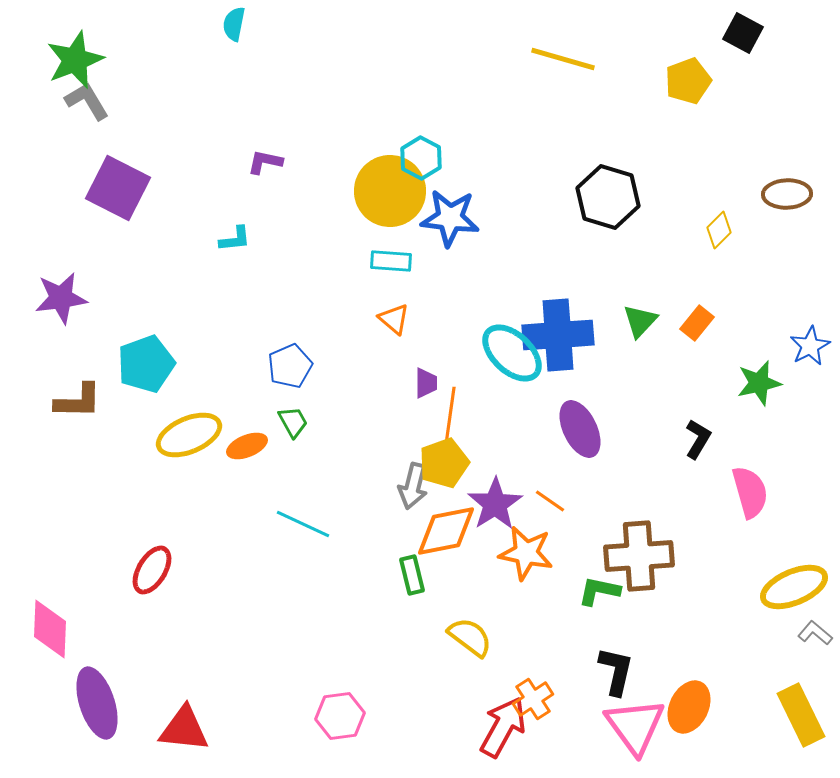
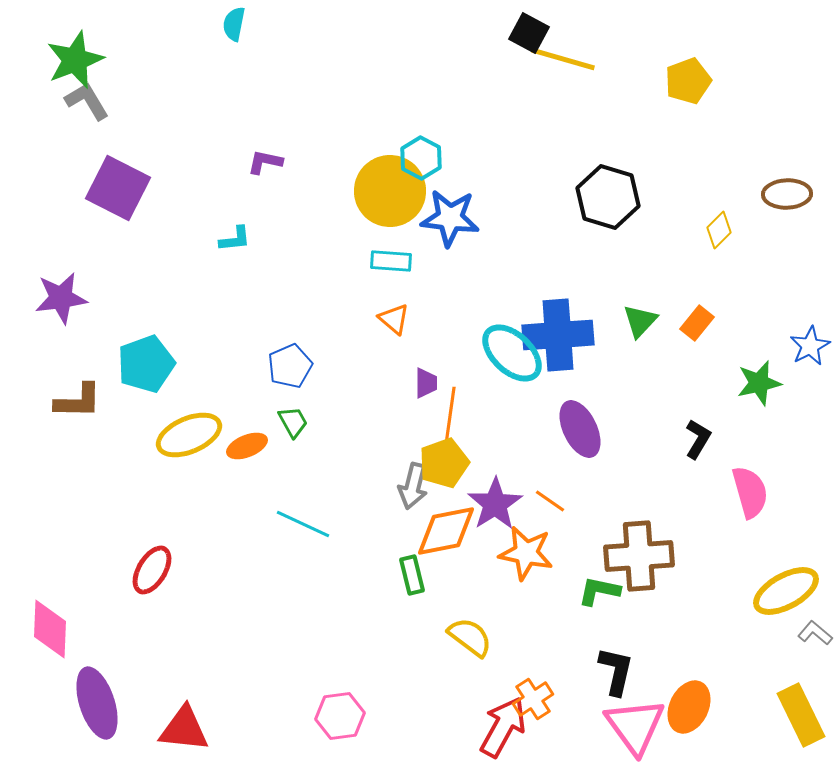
black square at (743, 33): moved 214 px left
yellow ellipse at (794, 587): moved 8 px left, 4 px down; rotated 6 degrees counterclockwise
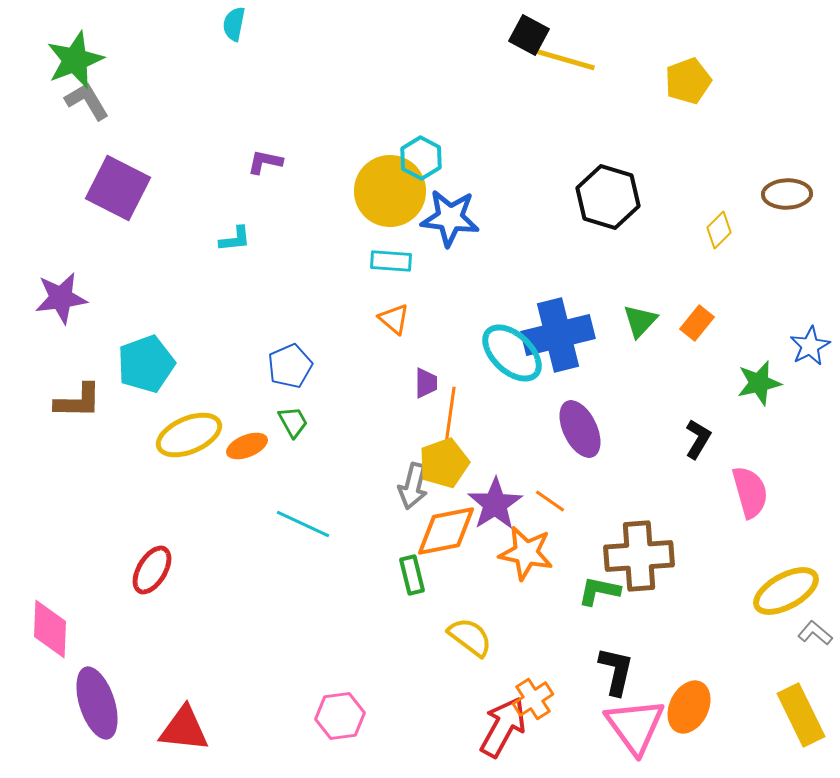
black square at (529, 33): moved 2 px down
blue cross at (558, 335): rotated 10 degrees counterclockwise
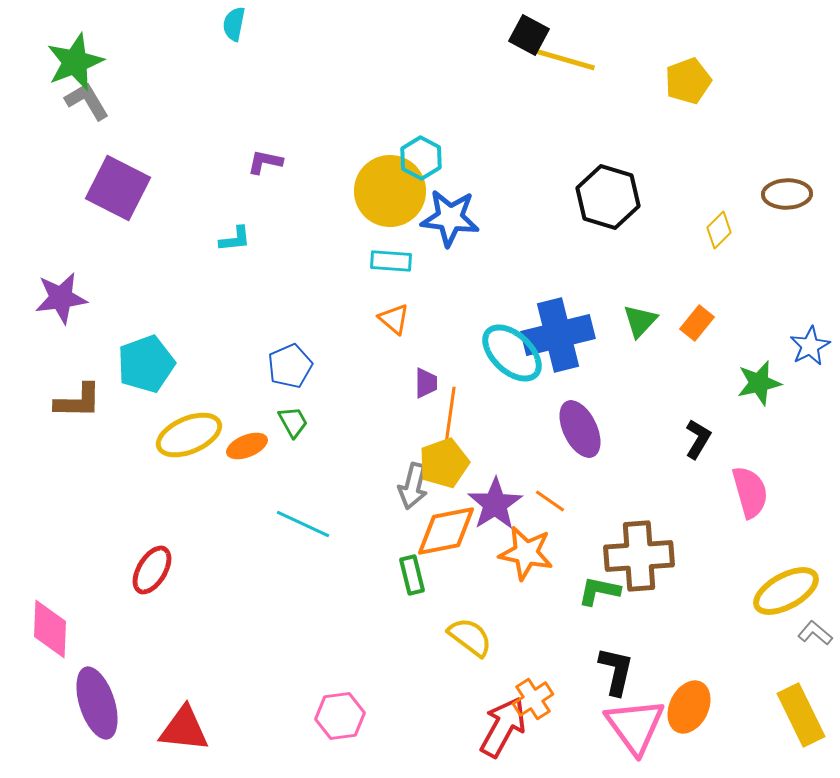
green star at (75, 60): moved 2 px down
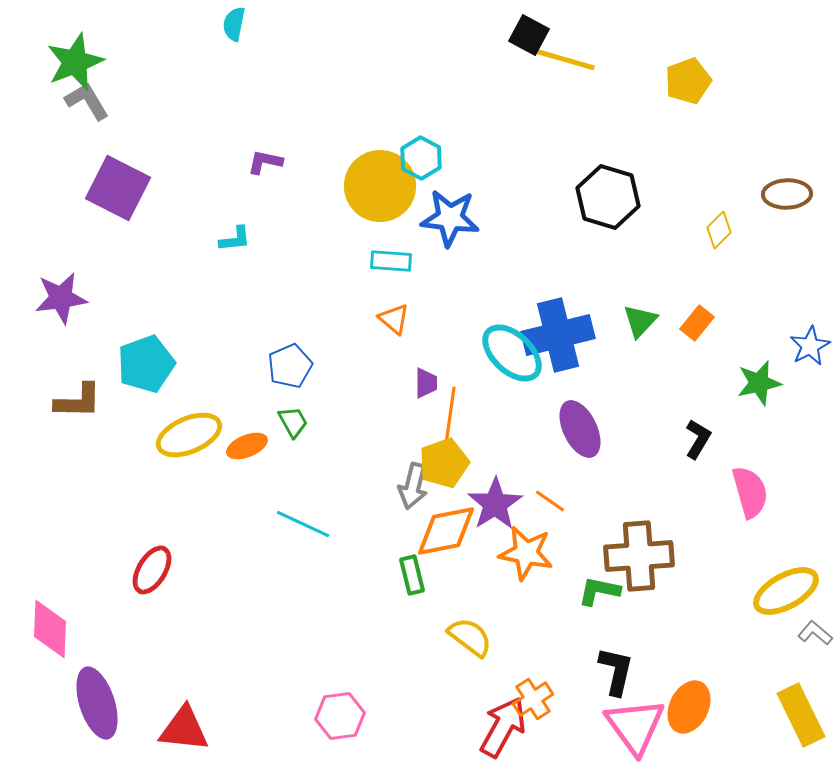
yellow circle at (390, 191): moved 10 px left, 5 px up
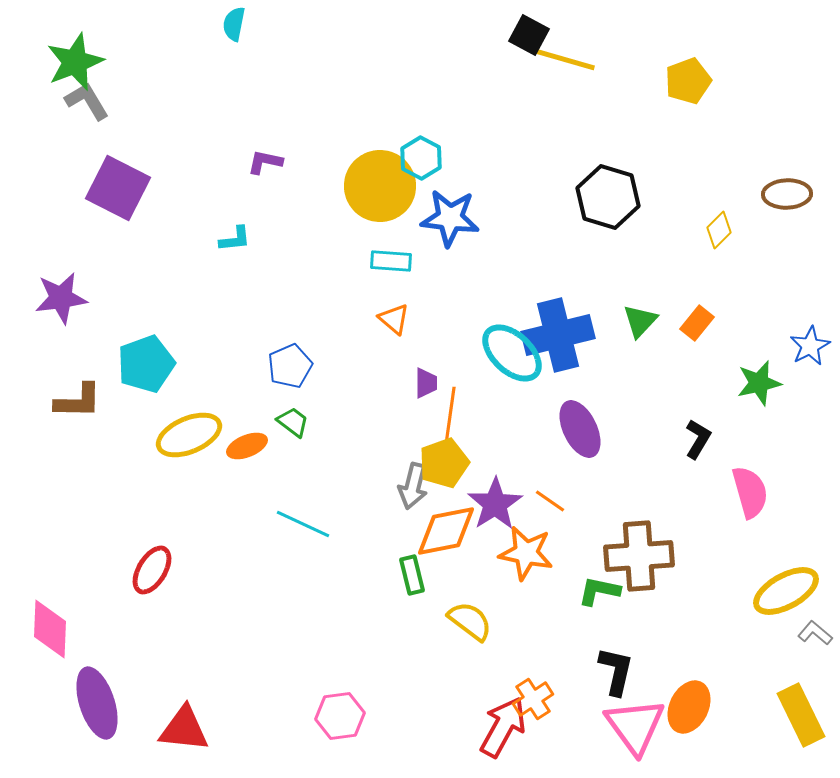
green trapezoid at (293, 422): rotated 24 degrees counterclockwise
yellow semicircle at (470, 637): moved 16 px up
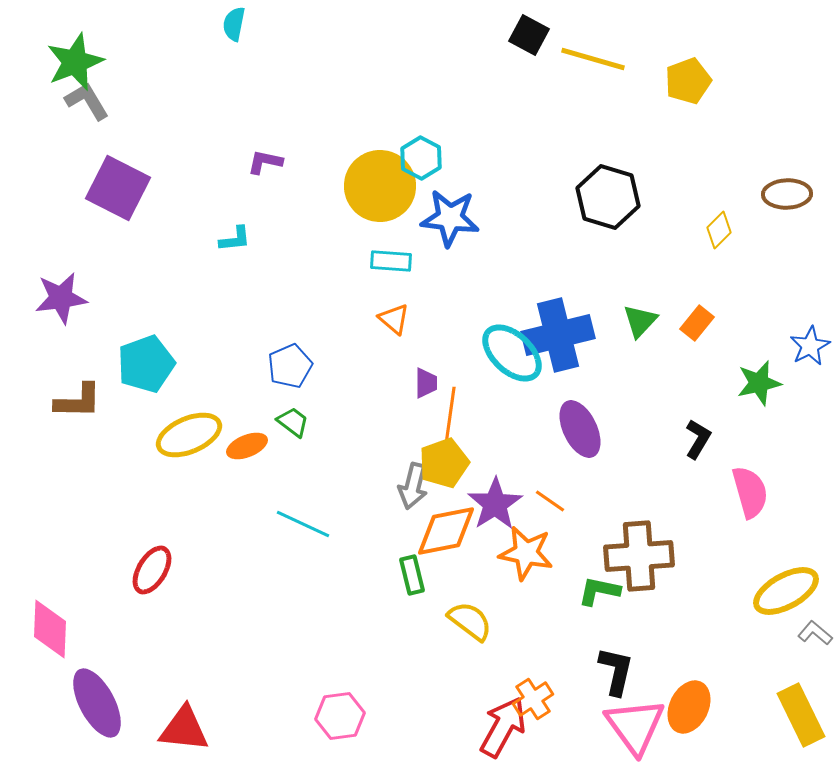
yellow line at (563, 59): moved 30 px right
purple ellipse at (97, 703): rotated 10 degrees counterclockwise
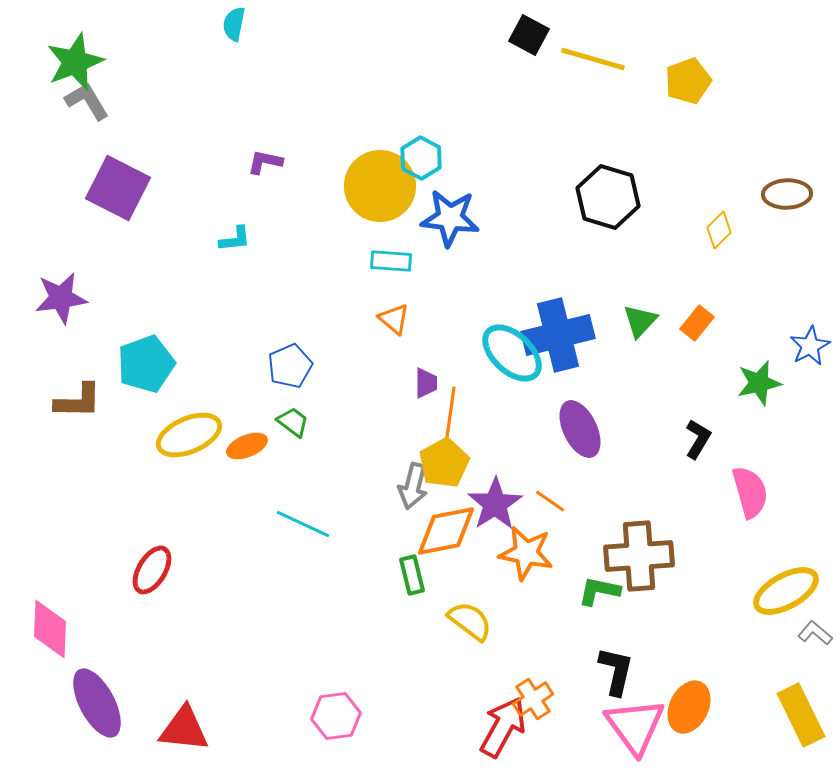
yellow pentagon at (444, 463): rotated 9 degrees counterclockwise
pink hexagon at (340, 716): moved 4 px left
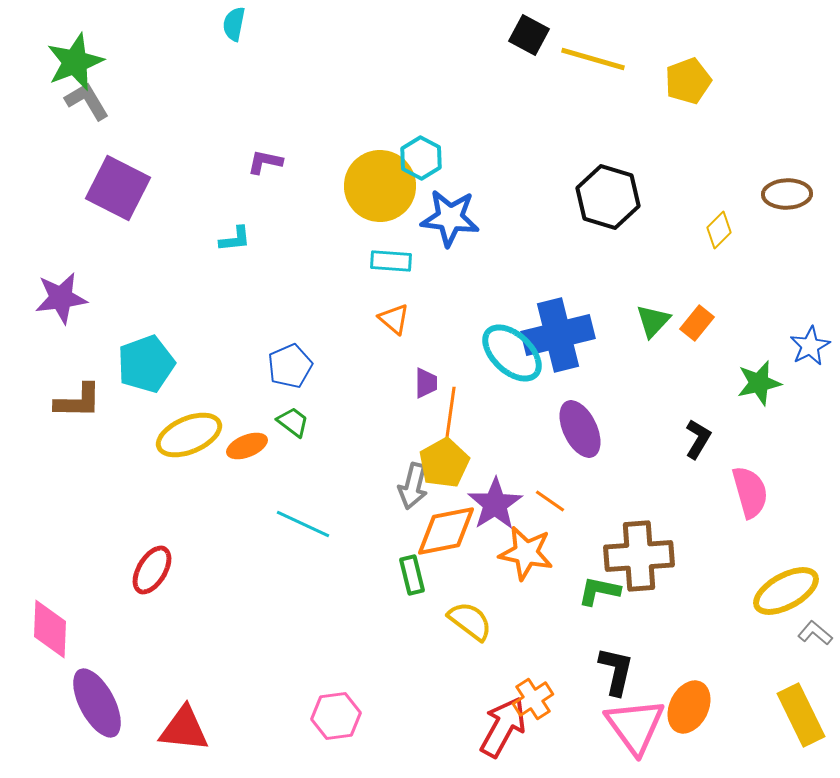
green triangle at (640, 321): moved 13 px right
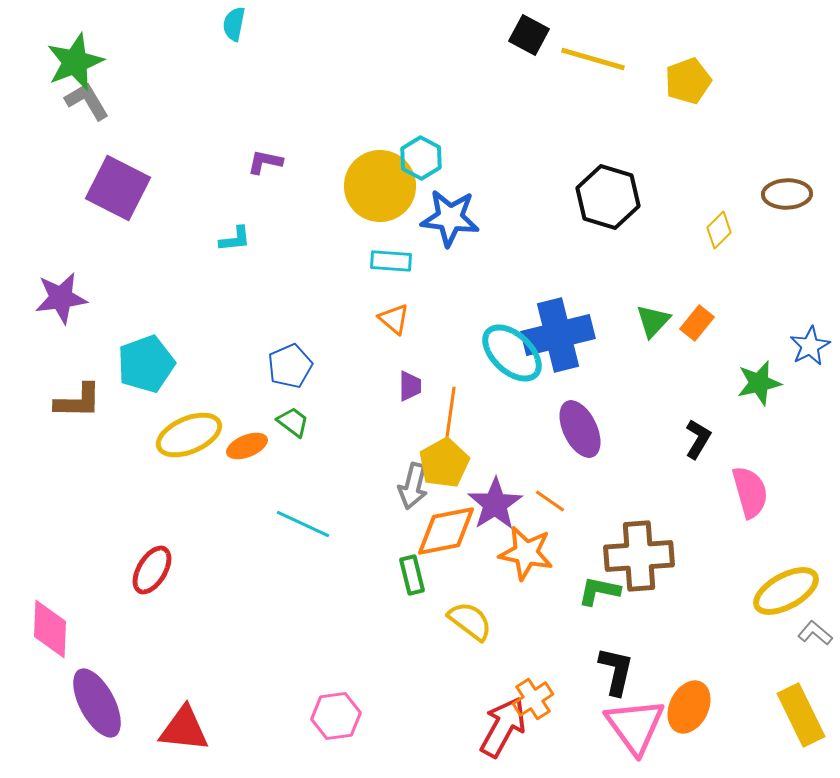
purple trapezoid at (426, 383): moved 16 px left, 3 px down
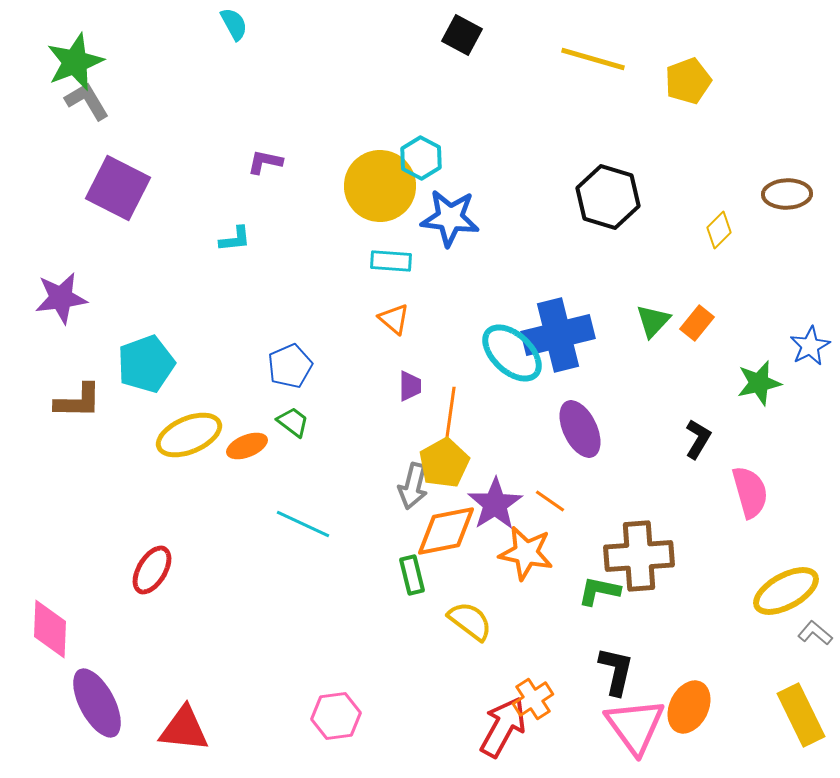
cyan semicircle at (234, 24): rotated 140 degrees clockwise
black square at (529, 35): moved 67 px left
